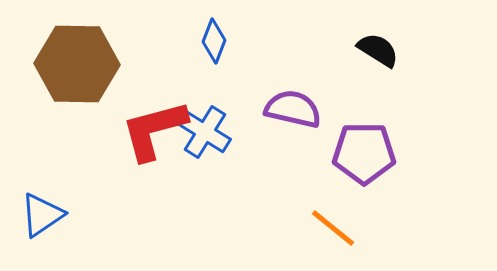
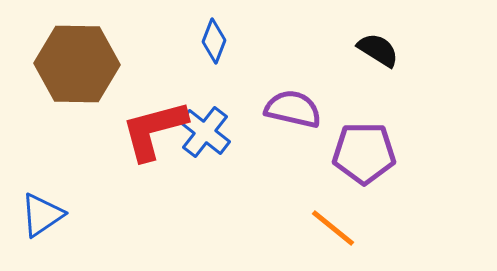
blue cross: rotated 6 degrees clockwise
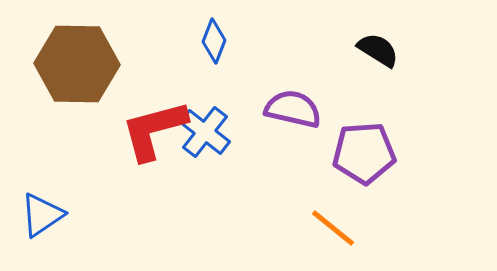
purple pentagon: rotated 4 degrees counterclockwise
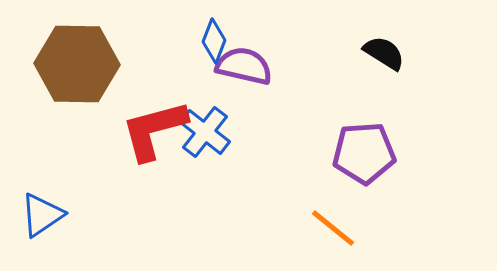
black semicircle: moved 6 px right, 3 px down
purple semicircle: moved 49 px left, 43 px up
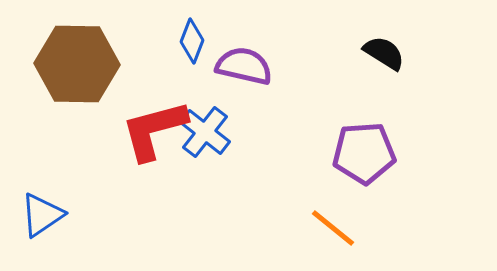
blue diamond: moved 22 px left
